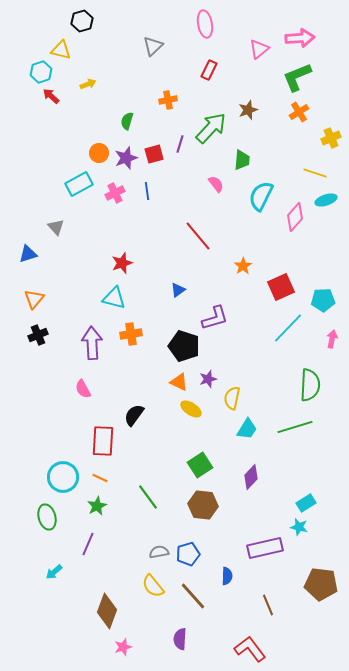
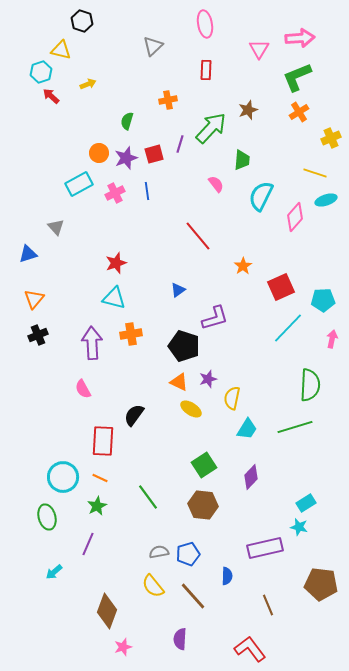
black hexagon at (82, 21): rotated 25 degrees counterclockwise
pink triangle at (259, 49): rotated 20 degrees counterclockwise
red rectangle at (209, 70): moved 3 px left; rotated 24 degrees counterclockwise
red star at (122, 263): moved 6 px left
green square at (200, 465): moved 4 px right
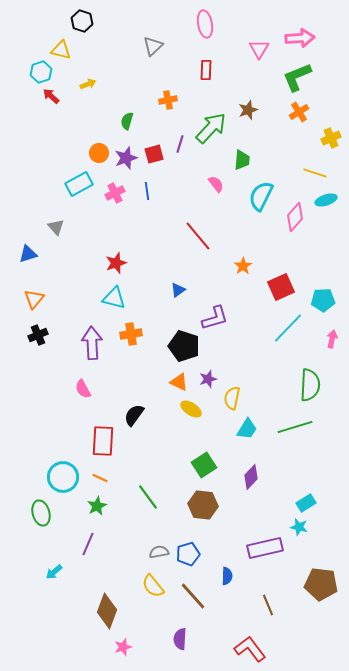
green ellipse at (47, 517): moved 6 px left, 4 px up
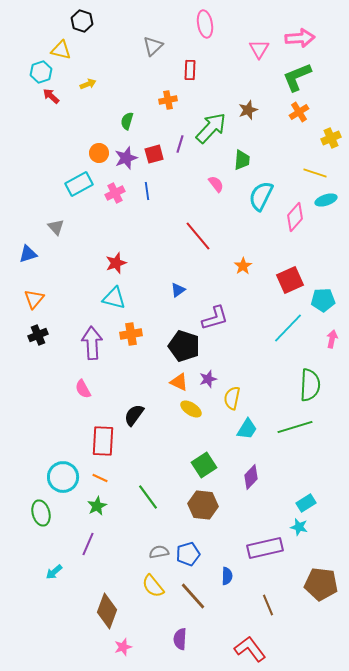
red rectangle at (206, 70): moved 16 px left
red square at (281, 287): moved 9 px right, 7 px up
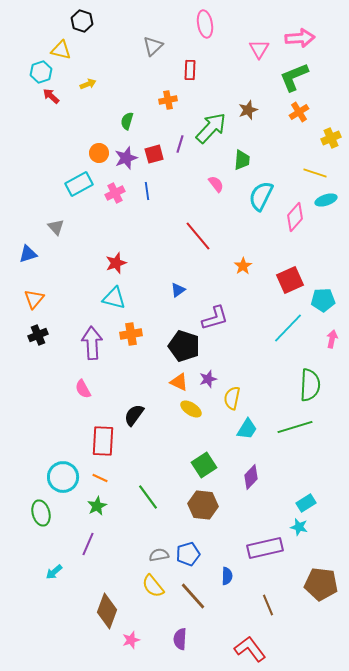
green L-shape at (297, 77): moved 3 px left
gray semicircle at (159, 552): moved 3 px down
pink star at (123, 647): moved 8 px right, 7 px up
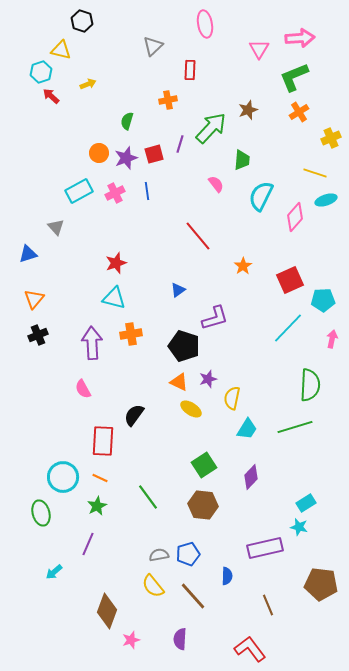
cyan rectangle at (79, 184): moved 7 px down
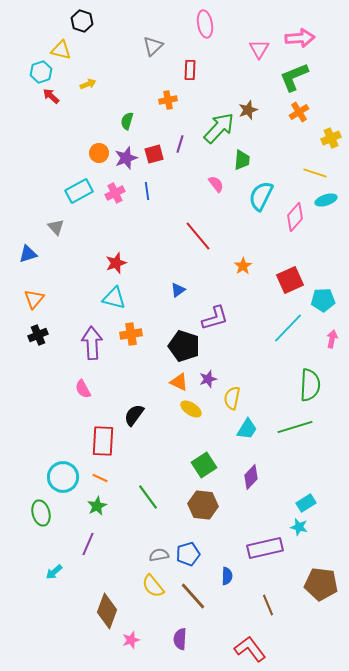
green arrow at (211, 128): moved 8 px right
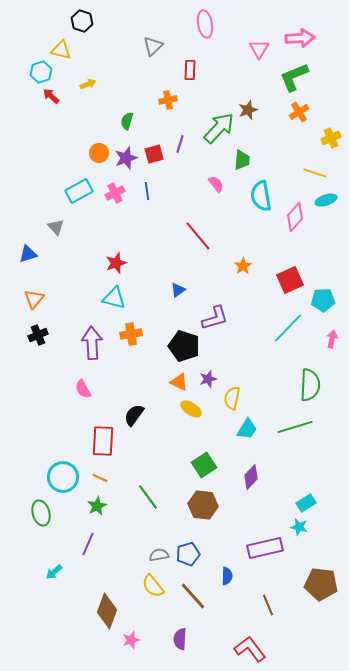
cyan semicircle at (261, 196): rotated 36 degrees counterclockwise
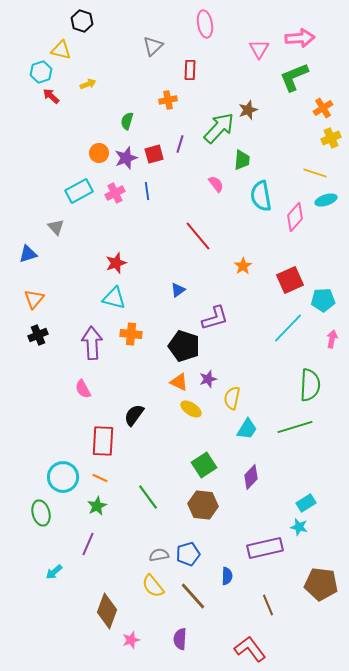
orange cross at (299, 112): moved 24 px right, 4 px up
orange cross at (131, 334): rotated 15 degrees clockwise
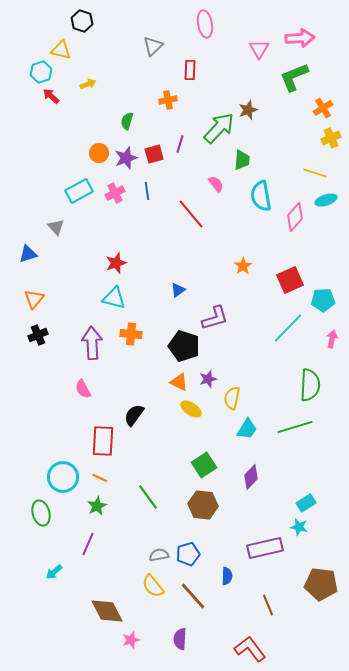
red line at (198, 236): moved 7 px left, 22 px up
brown diamond at (107, 611): rotated 48 degrees counterclockwise
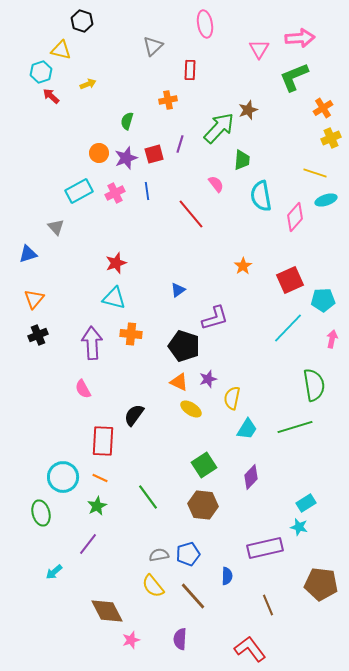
green semicircle at (310, 385): moved 4 px right; rotated 12 degrees counterclockwise
purple line at (88, 544): rotated 15 degrees clockwise
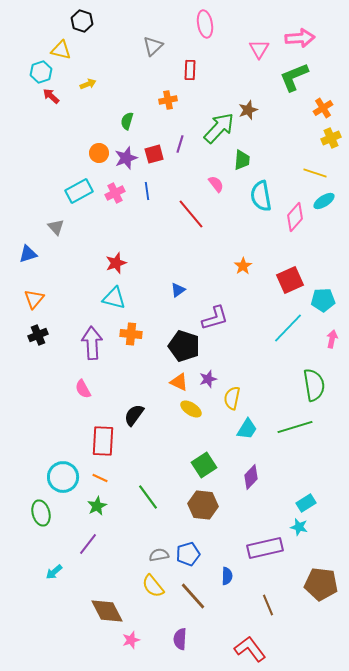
cyan ellipse at (326, 200): moved 2 px left, 1 px down; rotated 15 degrees counterclockwise
